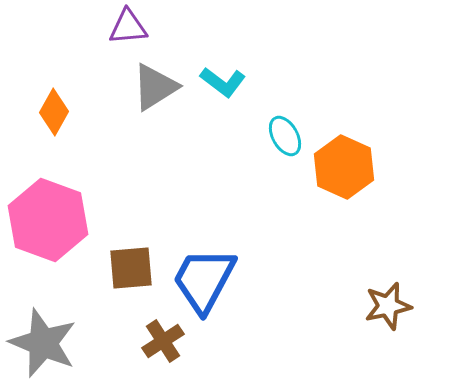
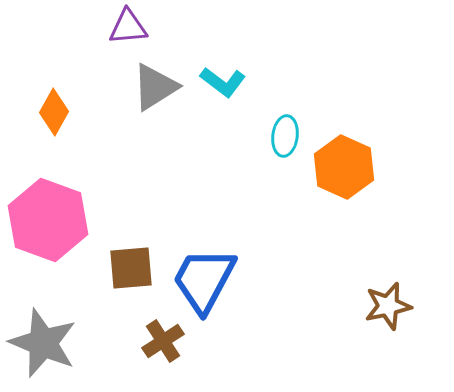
cyan ellipse: rotated 36 degrees clockwise
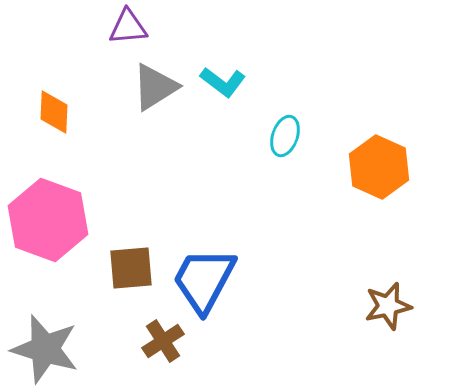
orange diamond: rotated 27 degrees counterclockwise
cyan ellipse: rotated 12 degrees clockwise
orange hexagon: moved 35 px right
gray star: moved 2 px right, 6 px down; rotated 6 degrees counterclockwise
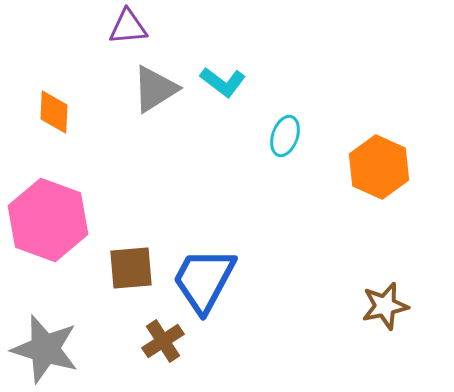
gray triangle: moved 2 px down
brown star: moved 3 px left
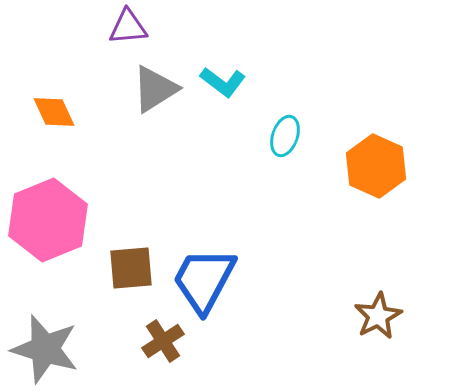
orange diamond: rotated 27 degrees counterclockwise
orange hexagon: moved 3 px left, 1 px up
pink hexagon: rotated 18 degrees clockwise
brown star: moved 7 px left, 10 px down; rotated 15 degrees counterclockwise
